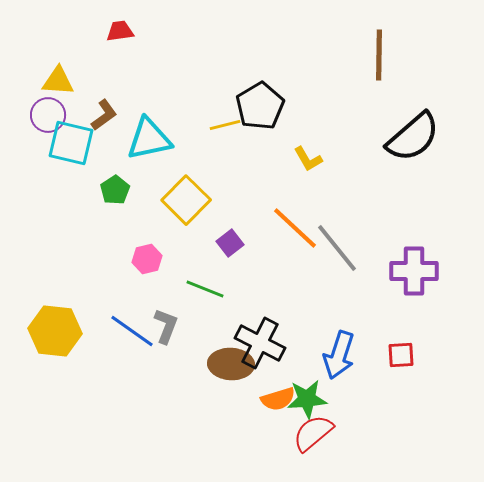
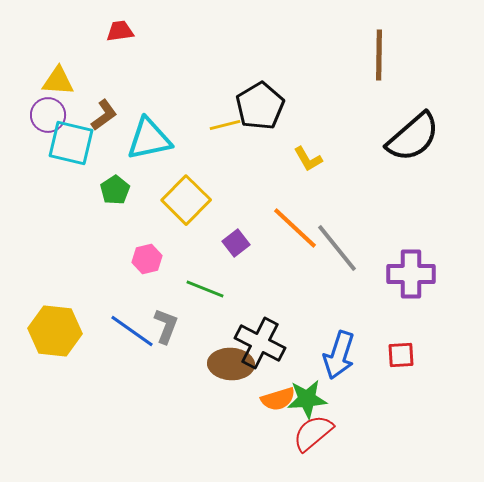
purple square: moved 6 px right
purple cross: moved 3 px left, 3 px down
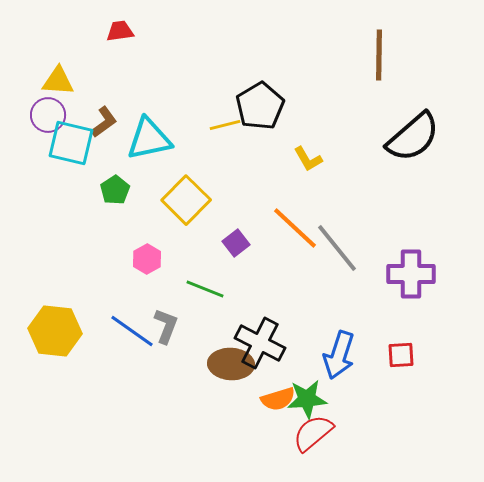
brown L-shape: moved 7 px down
pink hexagon: rotated 16 degrees counterclockwise
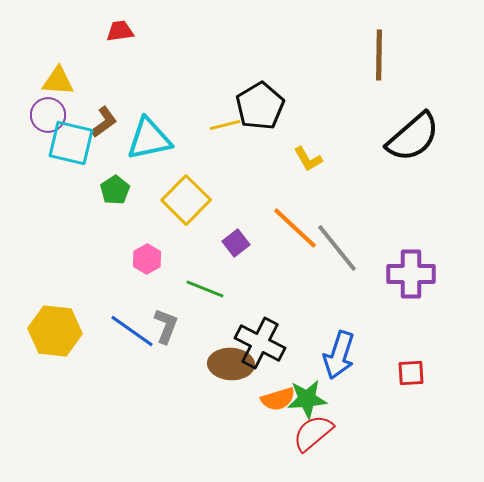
red square: moved 10 px right, 18 px down
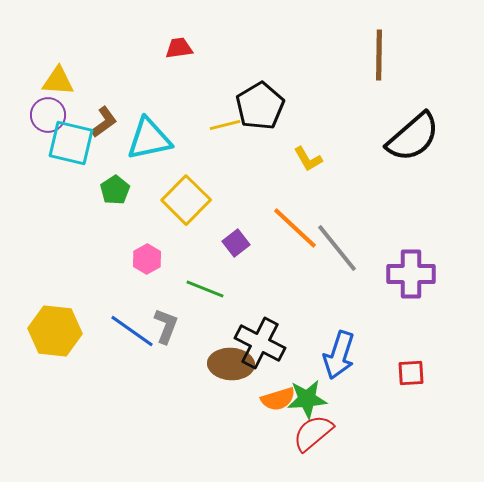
red trapezoid: moved 59 px right, 17 px down
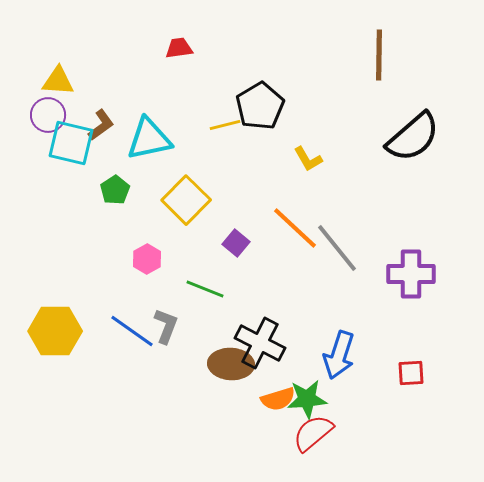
brown L-shape: moved 3 px left, 3 px down
purple square: rotated 12 degrees counterclockwise
yellow hexagon: rotated 6 degrees counterclockwise
